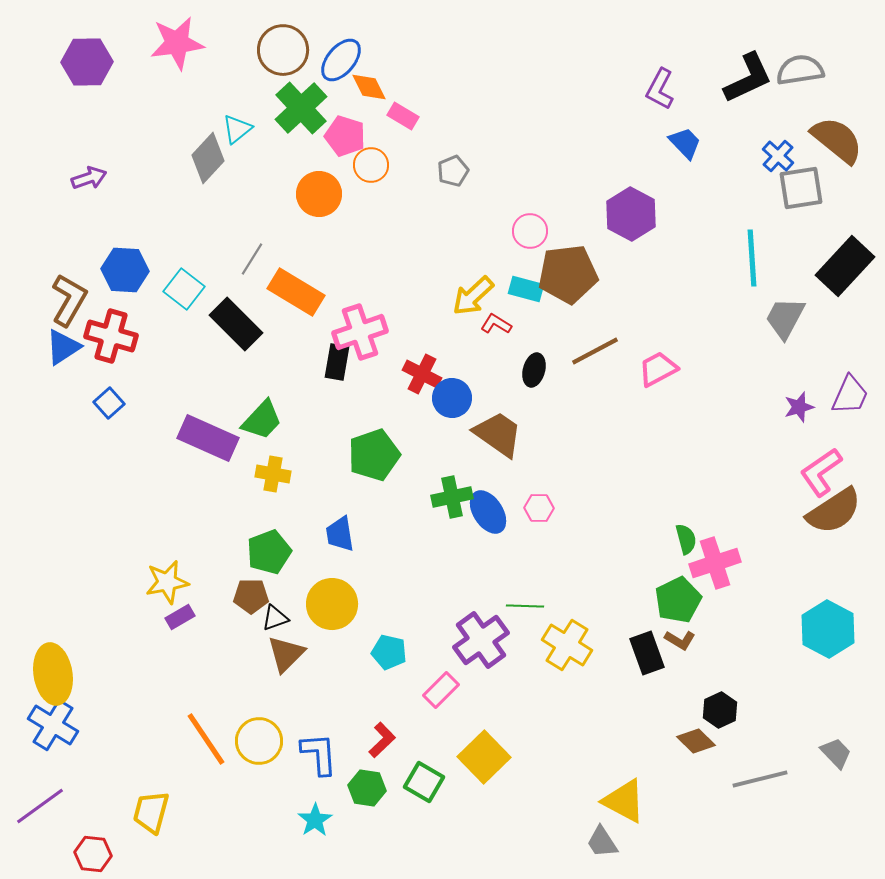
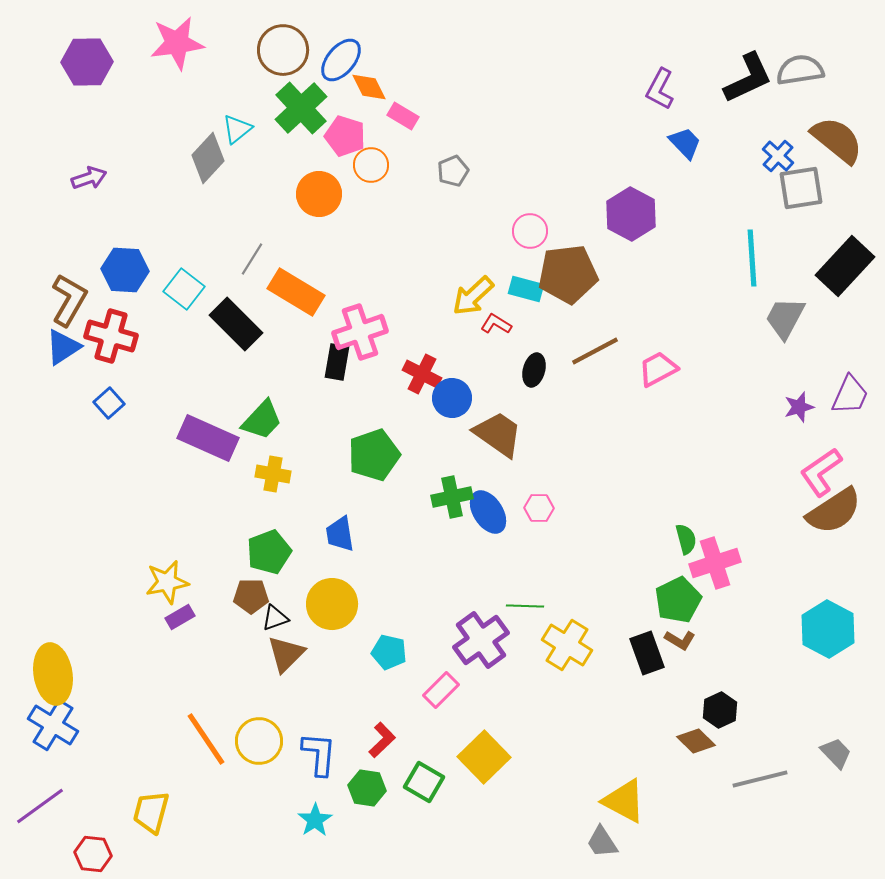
blue L-shape at (319, 754): rotated 9 degrees clockwise
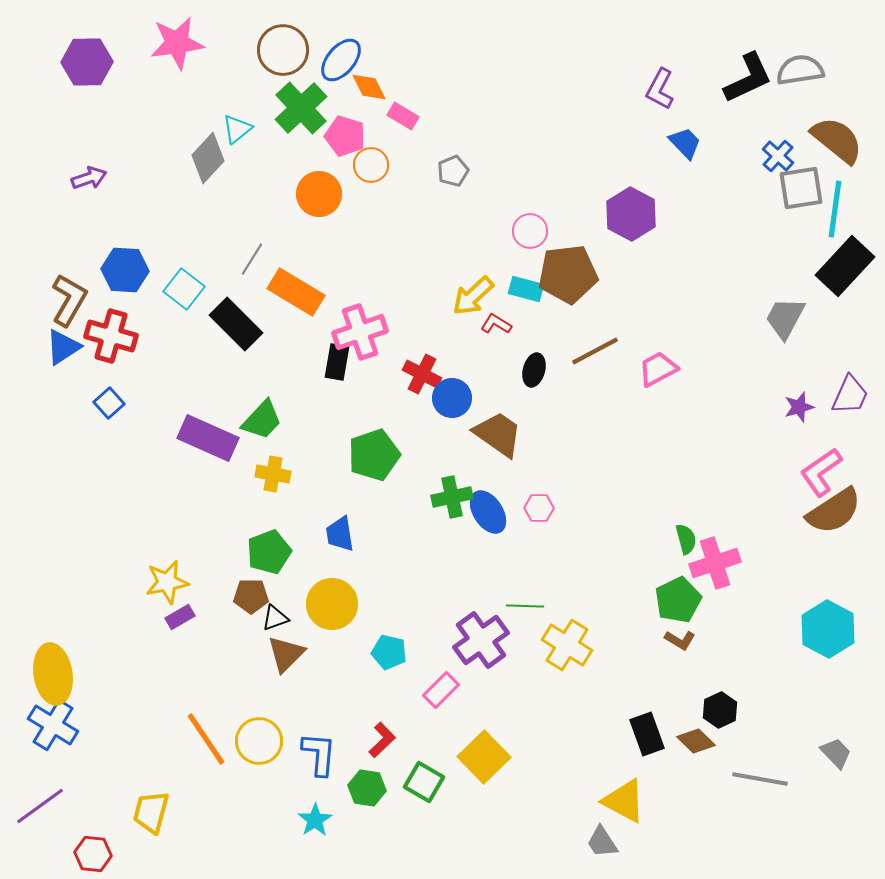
cyan line at (752, 258): moved 83 px right, 49 px up; rotated 12 degrees clockwise
black rectangle at (647, 653): moved 81 px down
gray line at (760, 779): rotated 24 degrees clockwise
